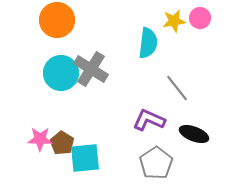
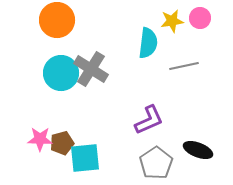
yellow star: moved 2 px left
gray line: moved 7 px right, 22 px up; rotated 64 degrees counterclockwise
purple L-shape: rotated 132 degrees clockwise
black ellipse: moved 4 px right, 16 px down
brown pentagon: rotated 25 degrees clockwise
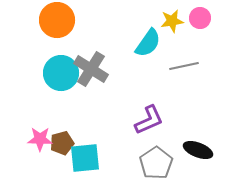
cyan semicircle: rotated 28 degrees clockwise
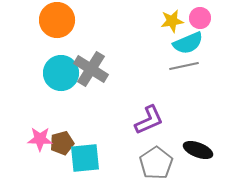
cyan semicircle: moved 40 px right; rotated 32 degrees clockwise
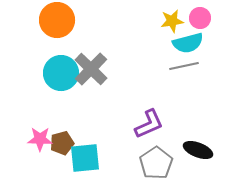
cyan semicircle: rotated 8 degrees clockwise
gray cross: rotated 12 degrees clockwise
purple L-shape: moved 4 px down
